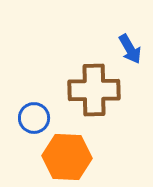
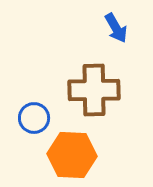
blue arrow: moved 14 px left, 21 px up
orange hexagon: moved 5 px right, 2 px up
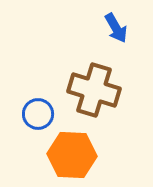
brown cross: rotated 18 degrees clockwise
blue circle: moved 4 px right, 4 px up
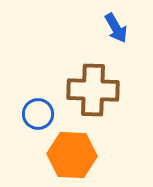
brown cross: moved 1 px left; rotated 15 degrees counterclockwise
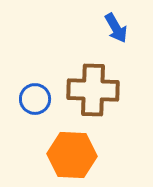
blue circle: moved 3 px left, 15 px up
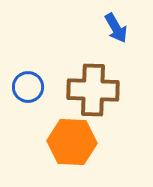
blue circle: moved 7 px left, 12 px up
orange hexagon: moved 13 px up
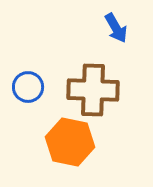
orange hexagon: moved 2 px left; rotated 9 degrees clockwise
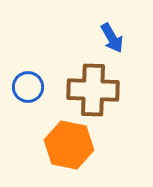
blue arrow: moved 4 px left, 10 px down
orange hexagon: moved 1 px left, 3 px down
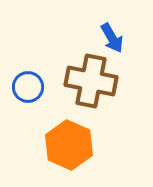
brown cross: moved 2 px left, 9 px up; rotated 9 degrees clockwise
orange hexagon: rotated 12 degrees clockwise
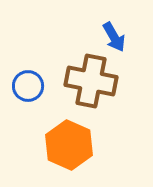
blue arrow: moved 2 px right, 1 px up
blue circle: moved 1 px up
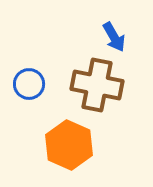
brown cross: moved 6 px right, 4 px down
blue circle: moved 1 px right, 2 px up
